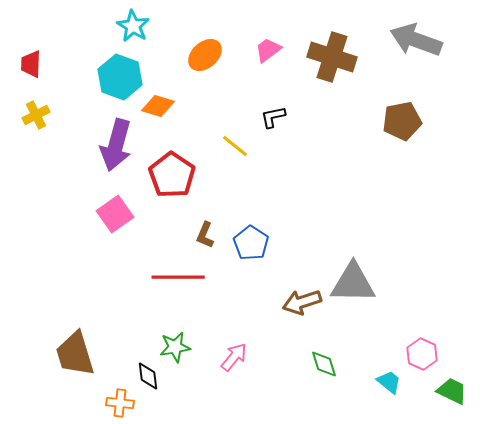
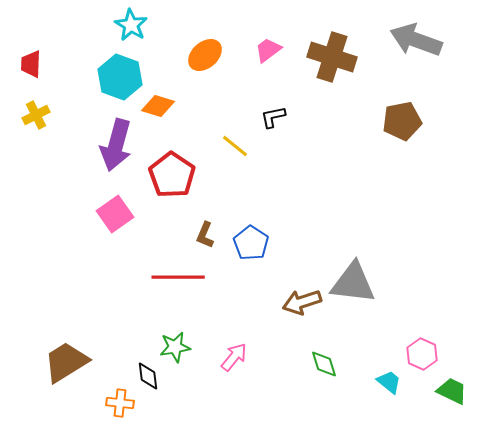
cyan star: moved 2 px left, 1 px up
gray triangle: rotated 6 degrees clockwise
brown trapezoid: moved 9 px left, 8 px down; rotated 75 degrees clockwise
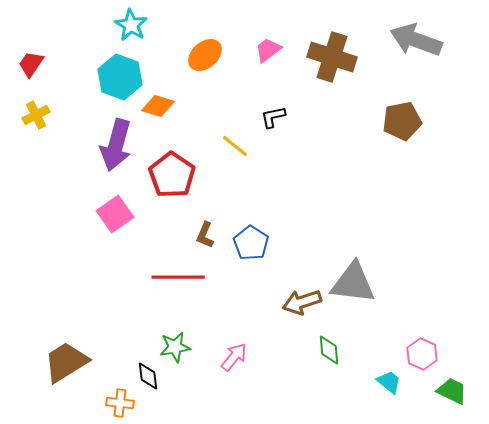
red trapezoid: rotated 32 degrees clockwise
green diamond: moved 5 px right, 14 px up; rotated 12 degrees clockwise
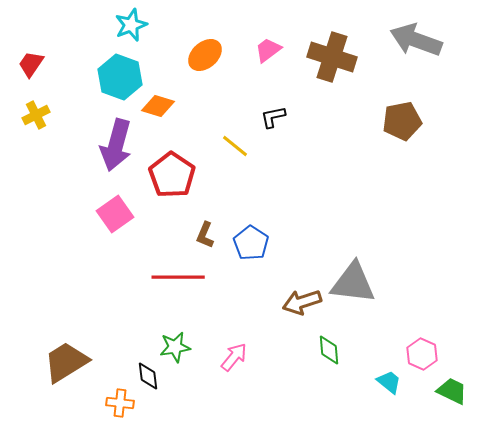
cyan star: rotated 20 degrees clockwise
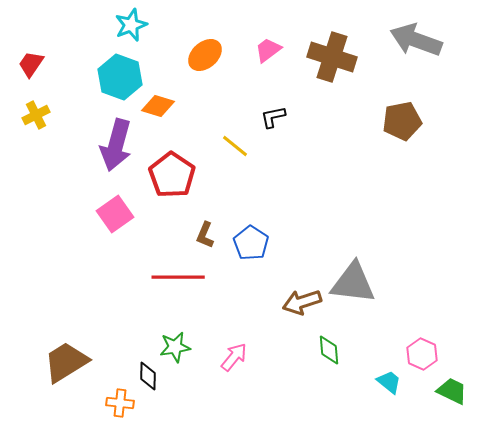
black diamond: rotated 8 degrees clockwise
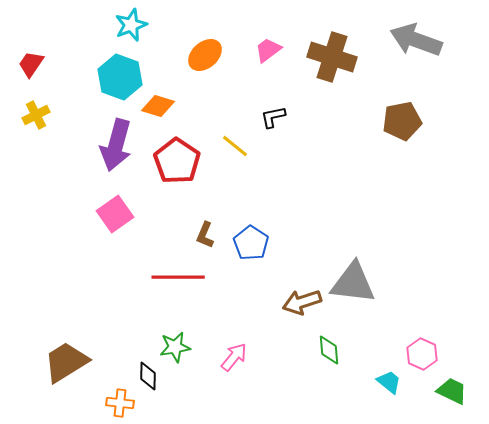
red pentagon: moved 5 px right, 14 px up
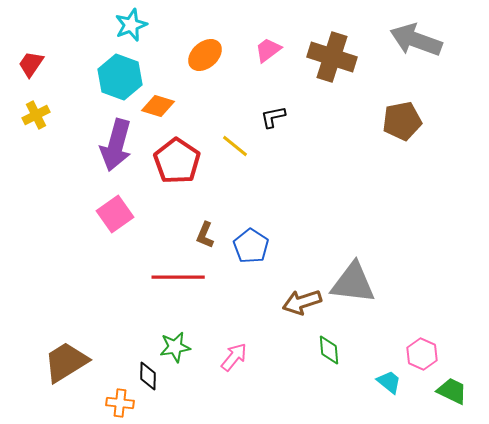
blue pentagon: moved 3 px down
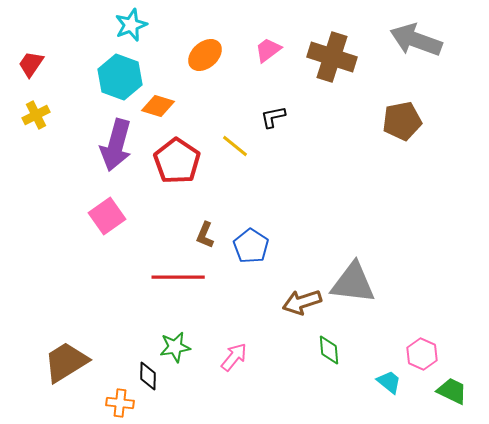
pink square: moved 8 px left, 2 px down
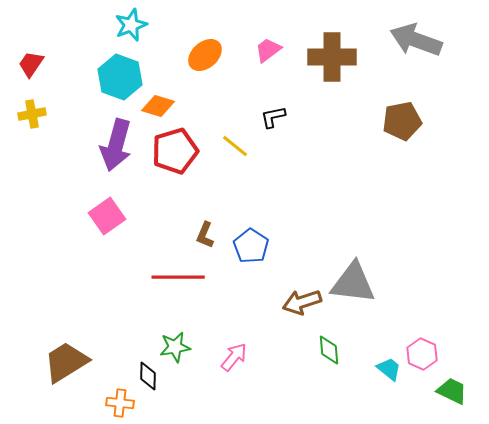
brown cross: rotated 18 degrees counterclockwise
yellow cross: moved 4 px left, 1 px up; rotated 16 degrees clockwise
red pentagon: moved 2 px left, 10 px up; rotated 21 degrees clockwise
cyan trapezoid: moved 13 px up
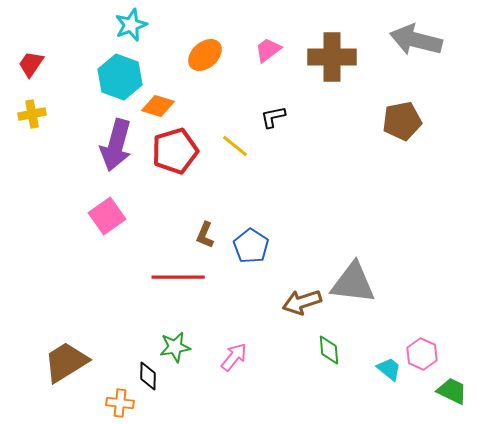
gray arrow: rotated 6 degrees counterclockwise
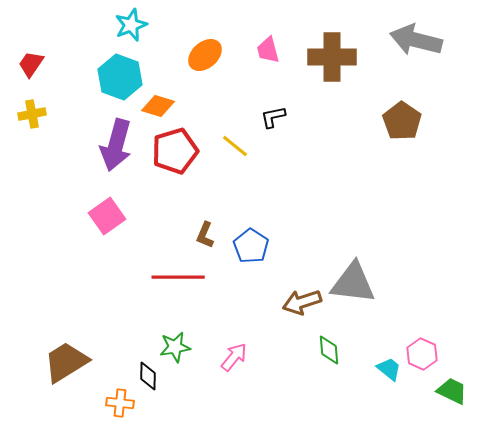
pink trapezoid: rotated 68 degrees counterclockwise
brown pentagon: rotated 27 degrees counterclockwise
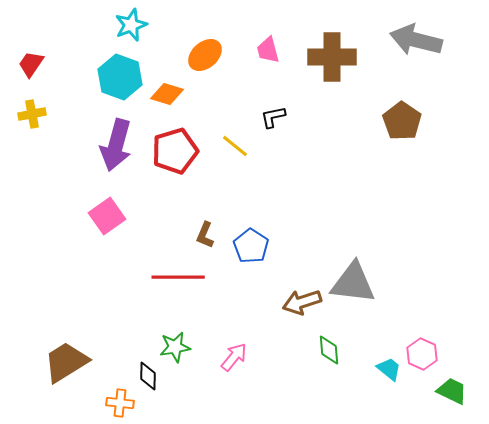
orange diamond: moved 9 px right, 12 px up
